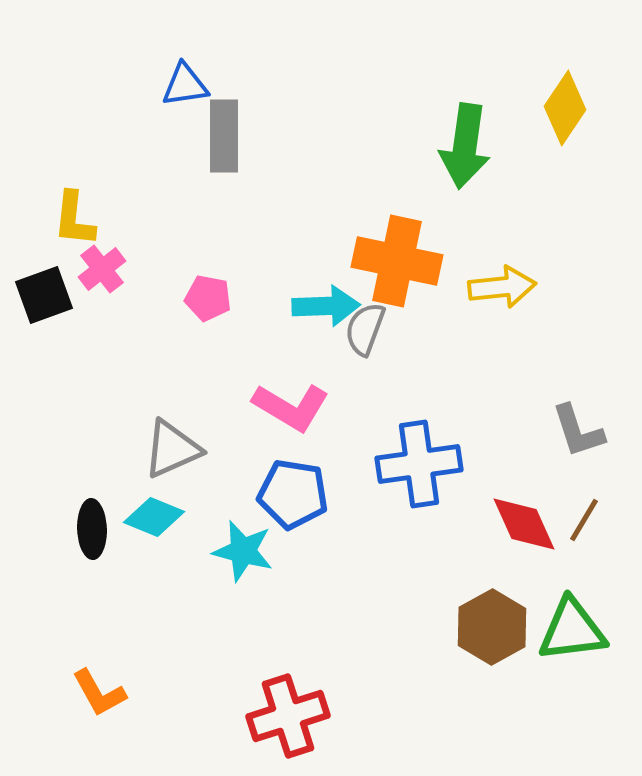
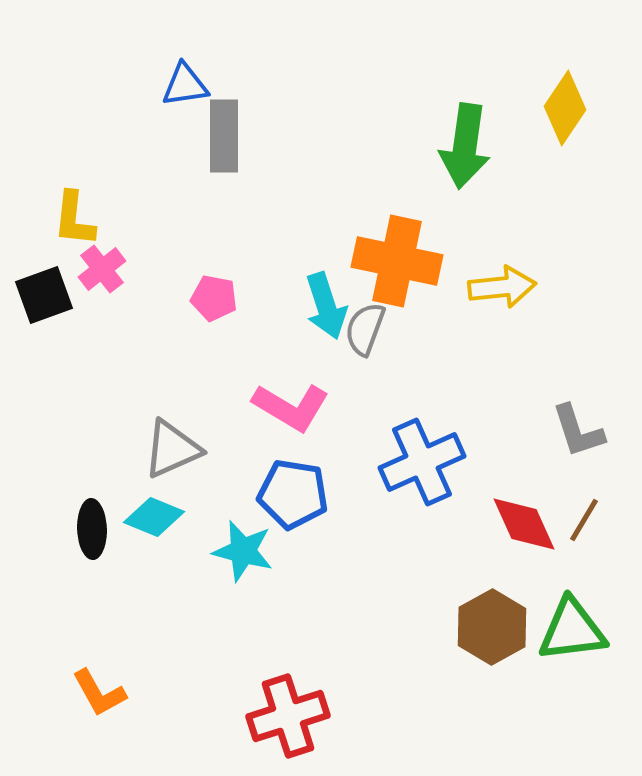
pink pentagon: moved 6 px right
cyan arrow: rotated 74 degrees clockwise
blue cross: moved 3 px right, 2 px up; rotated 16 degrees counterclockwise
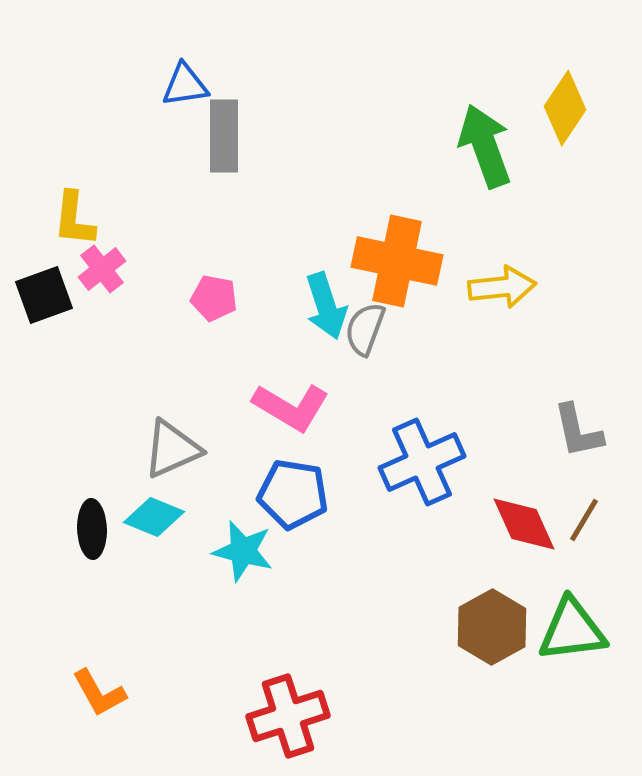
green arrow: moved 20 px right; rotated 152 degrees clockwise
gray L-shape: rotated 6 degrees clockwise
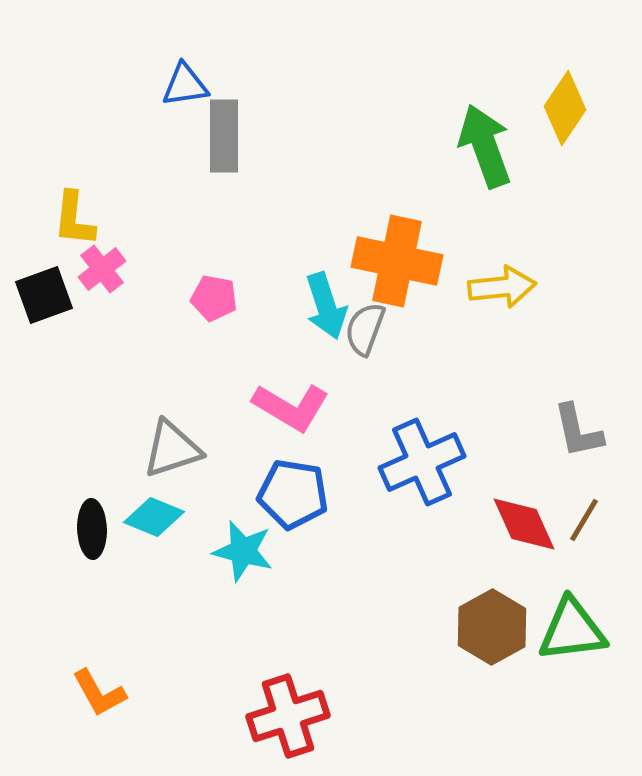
gray triangle: rotated 6 degrees clockwise
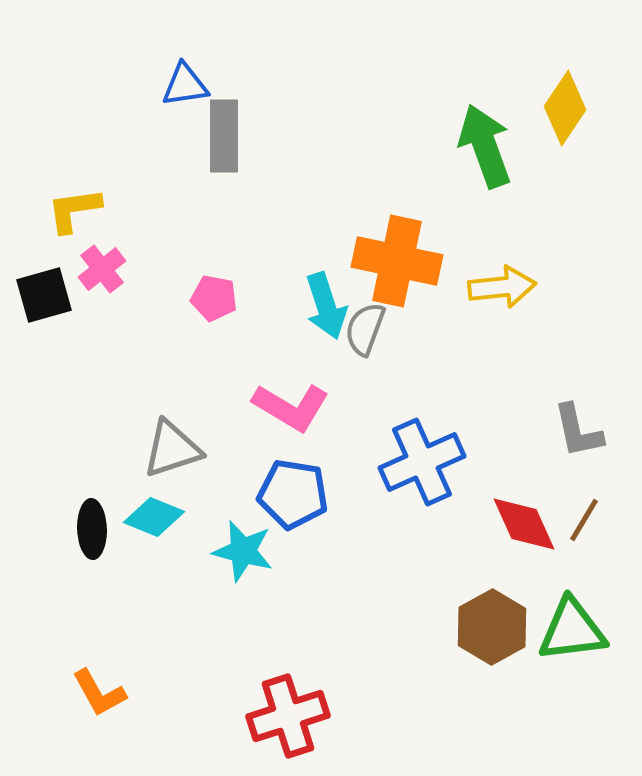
yellow L-shape: moved 9 px up; rotated 76 degrees clockwise
black square: rotated 4 degrees clockwise
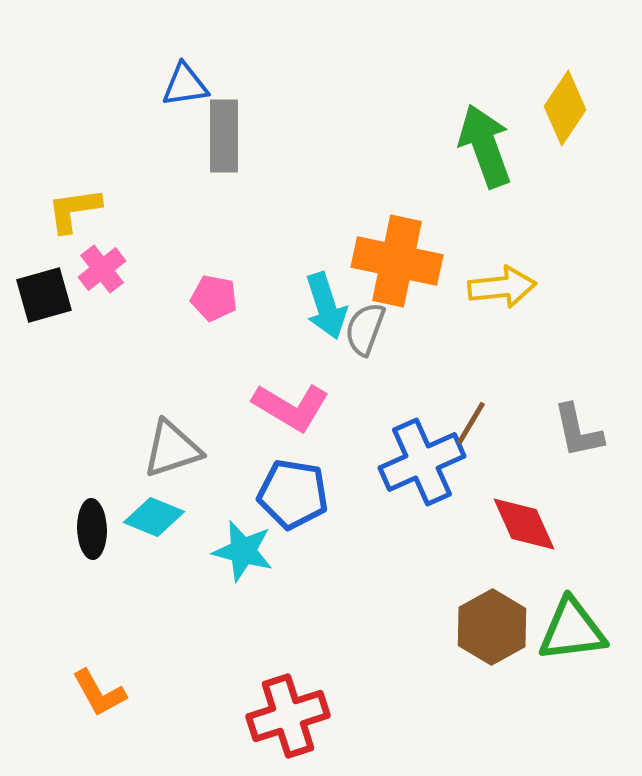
brown line: moved 113 px left, 97 px up
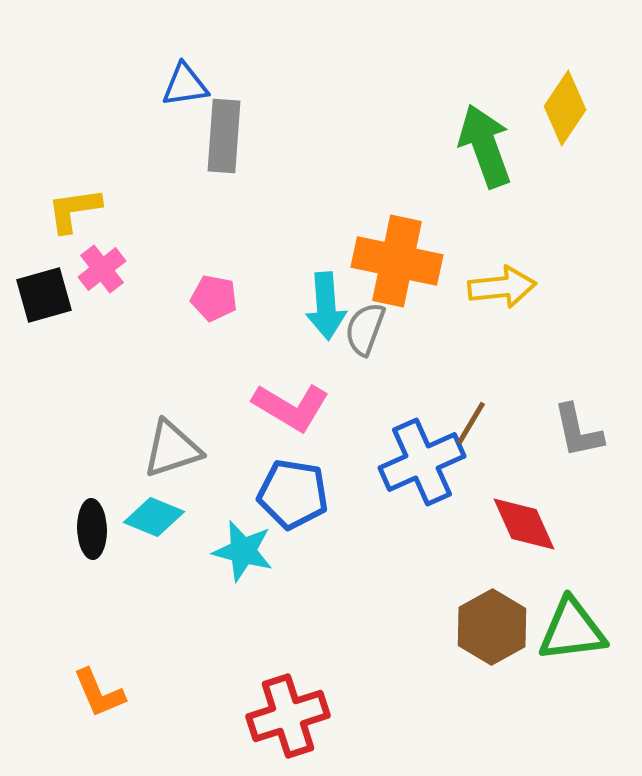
gray rectangle: rotated 4 degrees clockwise
cyan arrow: rotated 14 degrees clockwise
orange L-shape: rotated 6 degrees clockwise
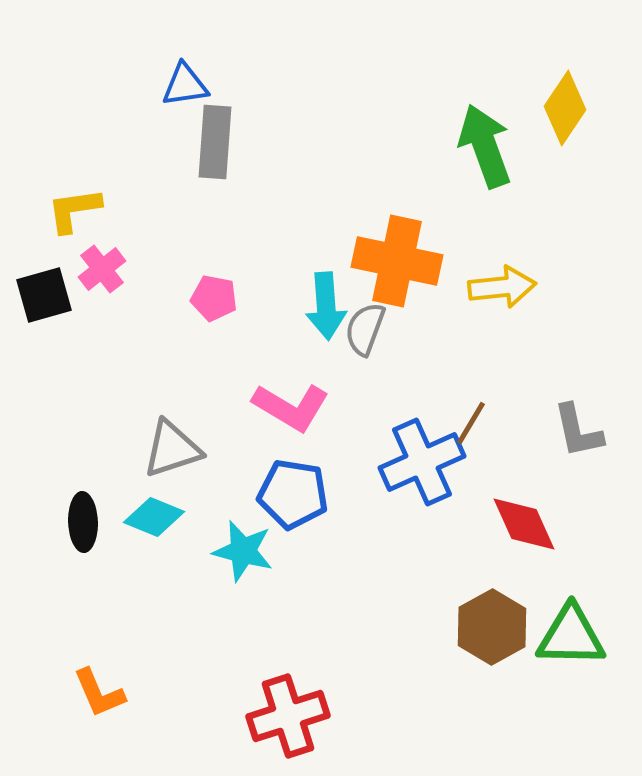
gray rectangle: moved 9 px left, 6 px down
black ellipse: moved 9 px left, 7 px up
green triangle: moved 1 px left, 6 px down; rotated 8 degrees clockwise
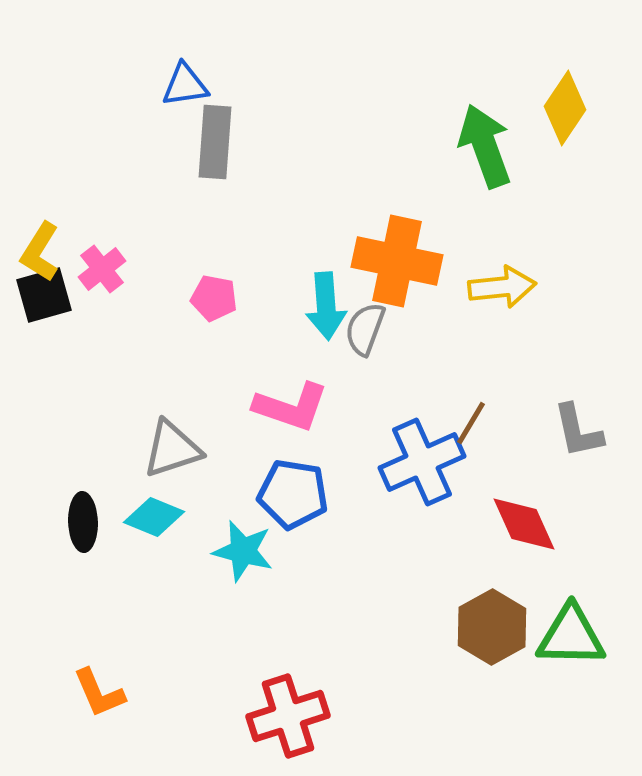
yellow L-shape: moved 34 px left, 42 px down; rotated 50 degrees counterclockwise
pink L-shape: rotated 12 degrees counterclockwise
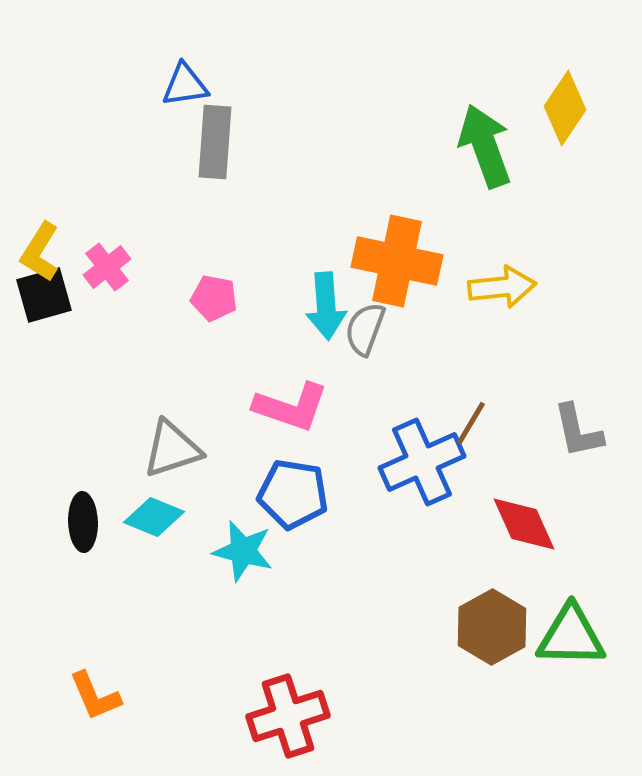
pink cross: moved 5 px right, 2 px up
orange L-shape: moved 4 px left, 3 px down
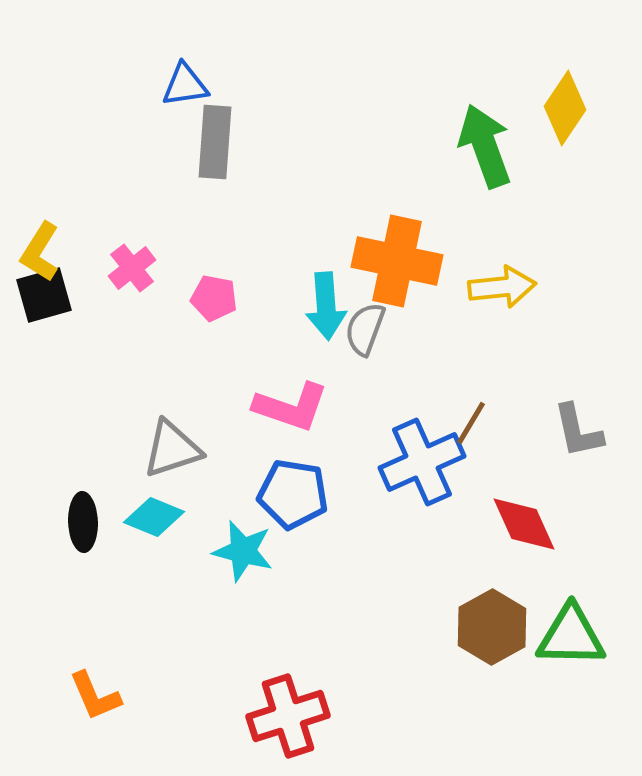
pink cross: moved 25 px right, 1 px down
